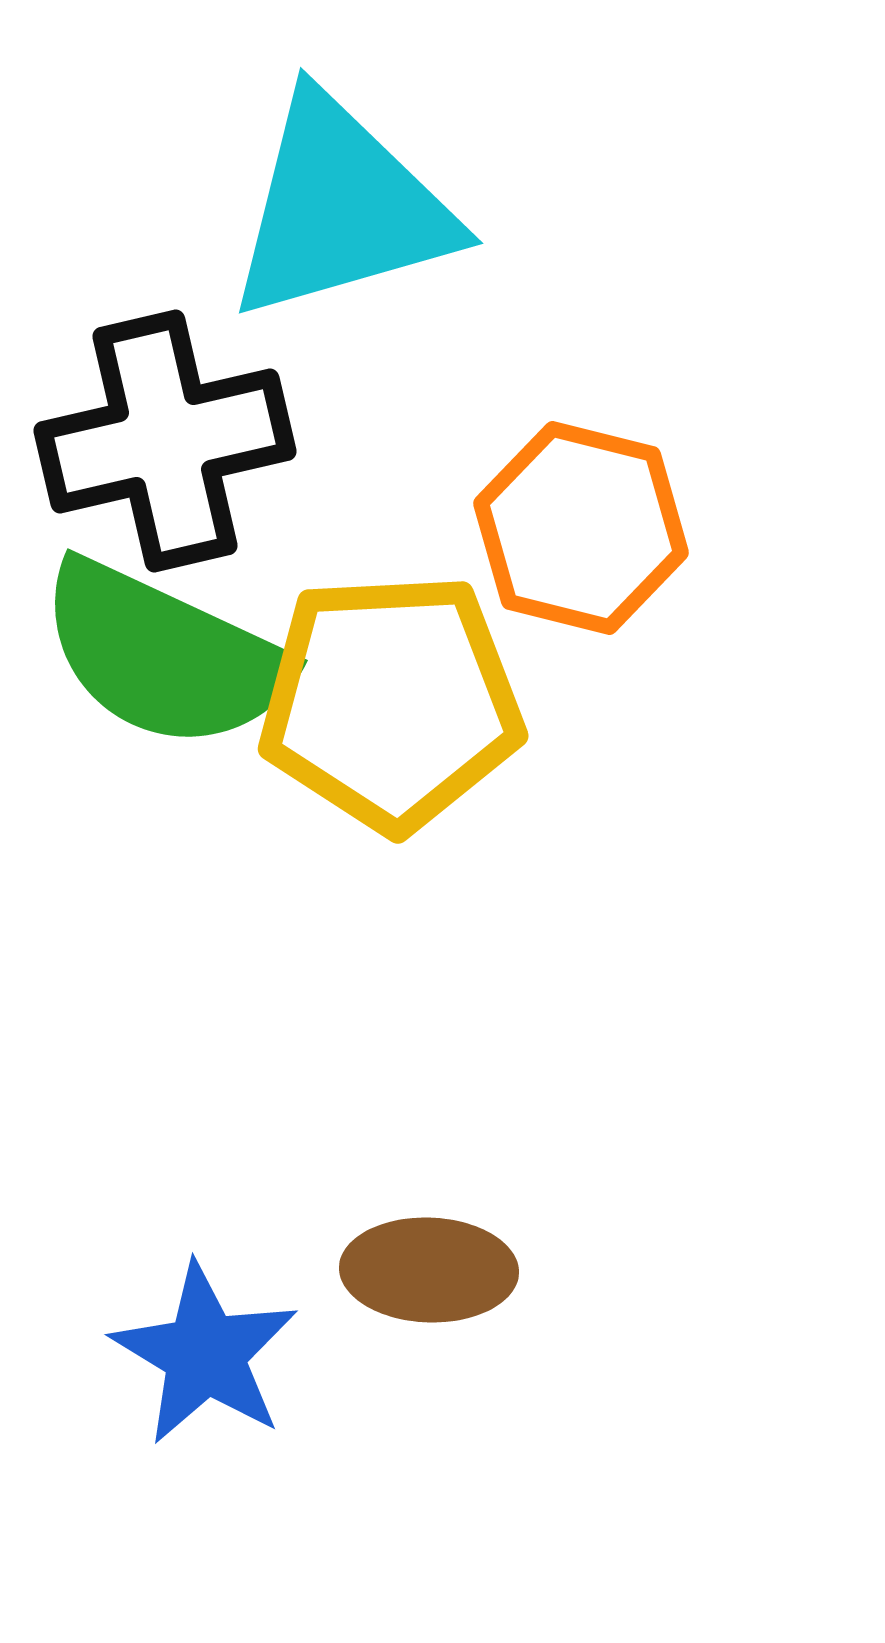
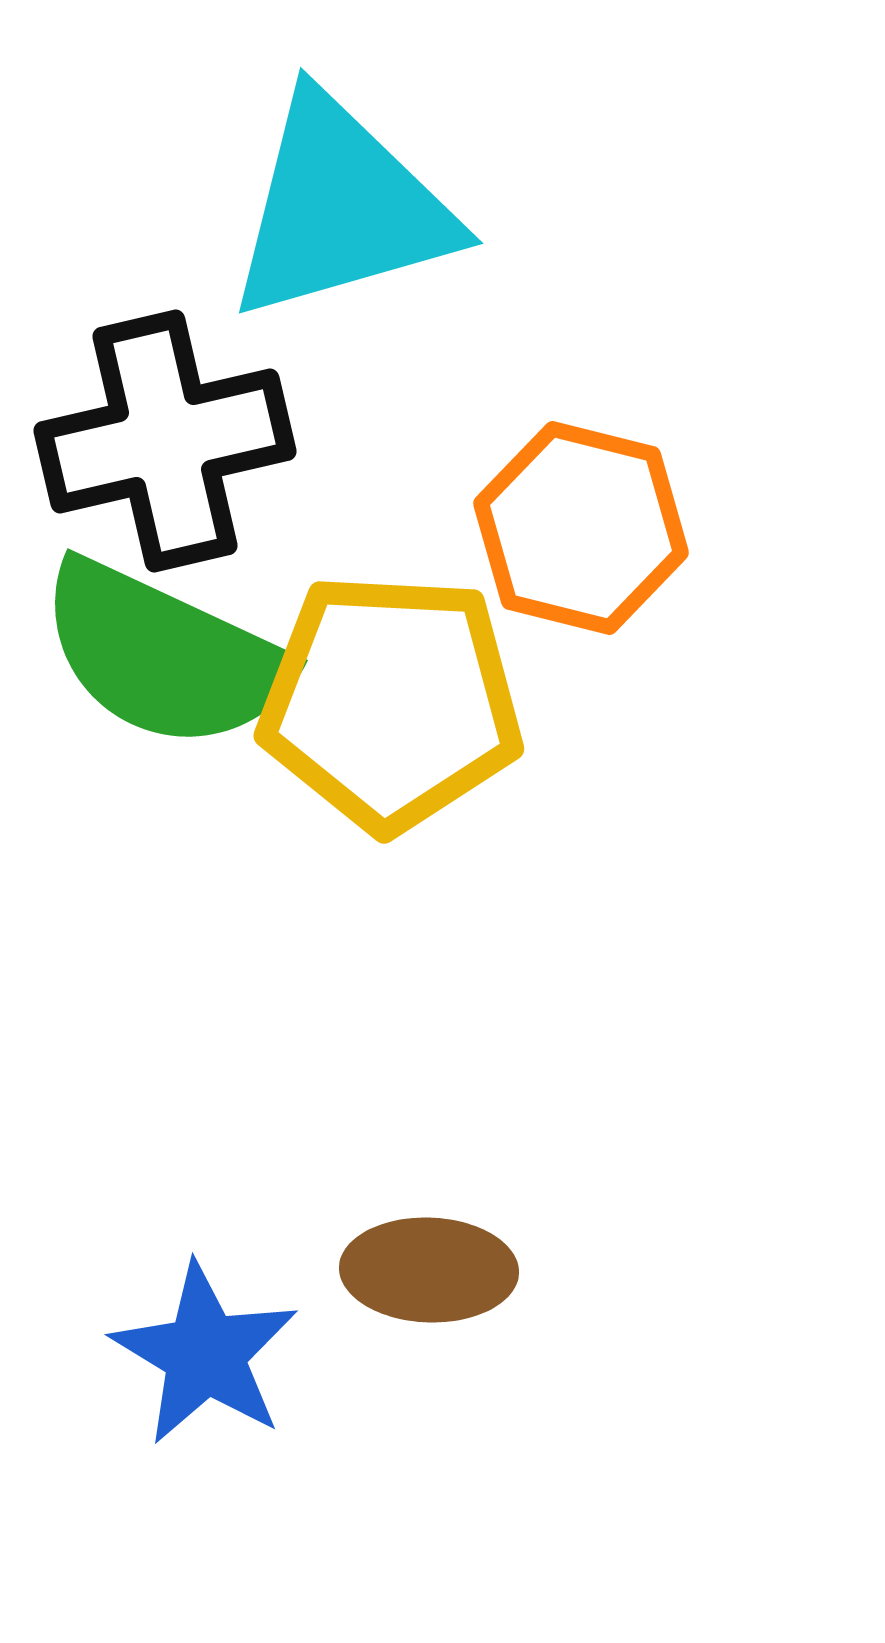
yellow pentagon: rotated 6 degrees clockwise
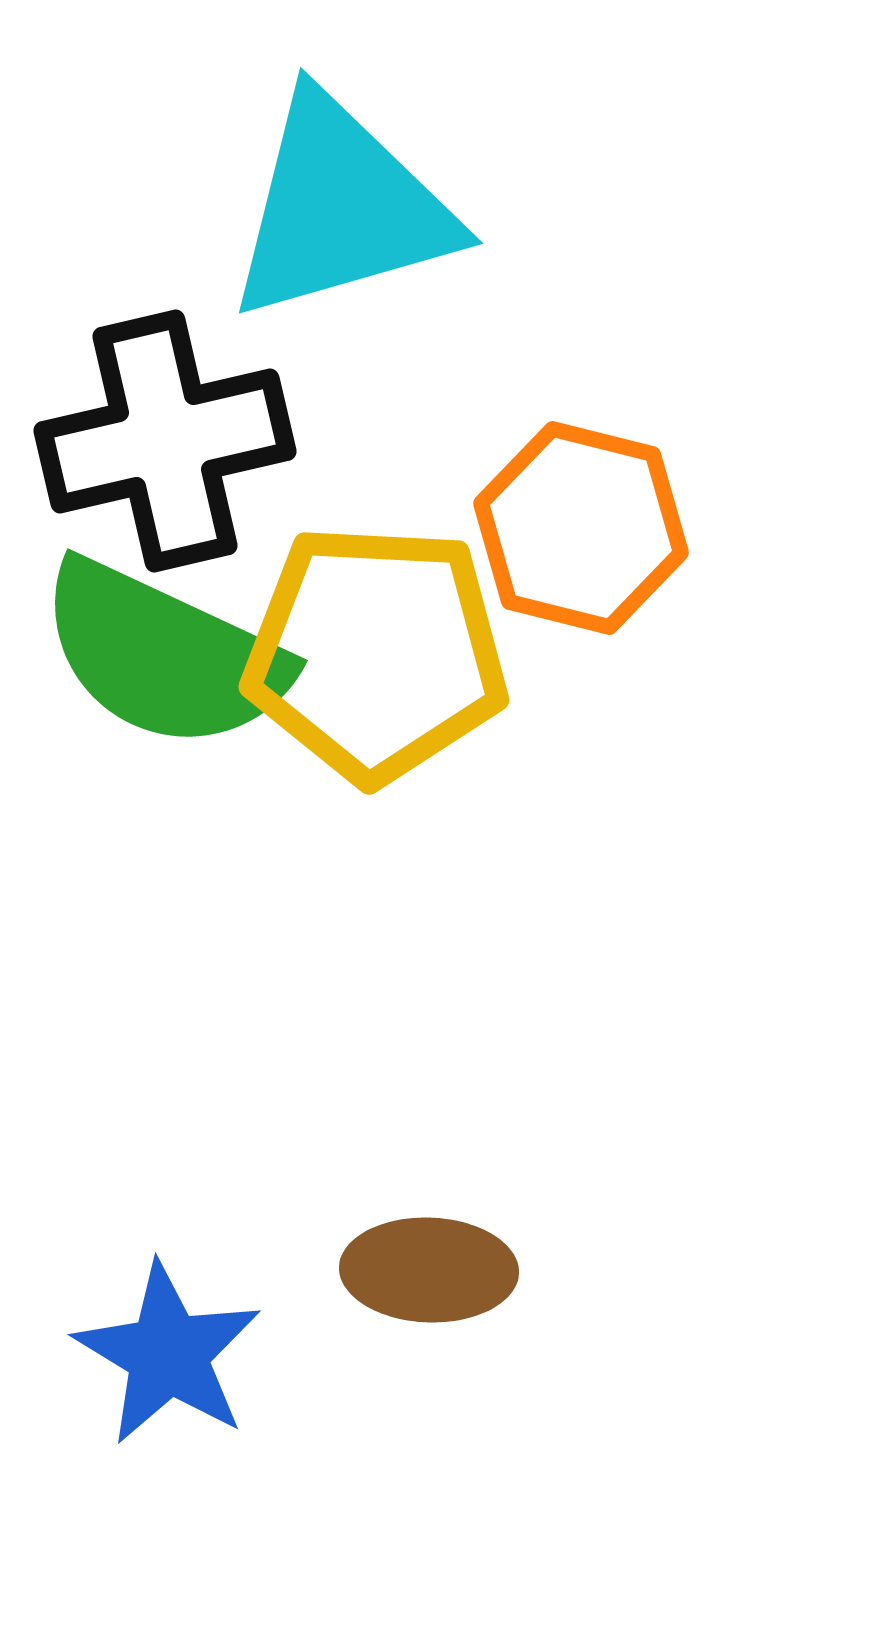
yellow pentagon: moved 15 px left, 49 px up
blue star: moved 37 px left
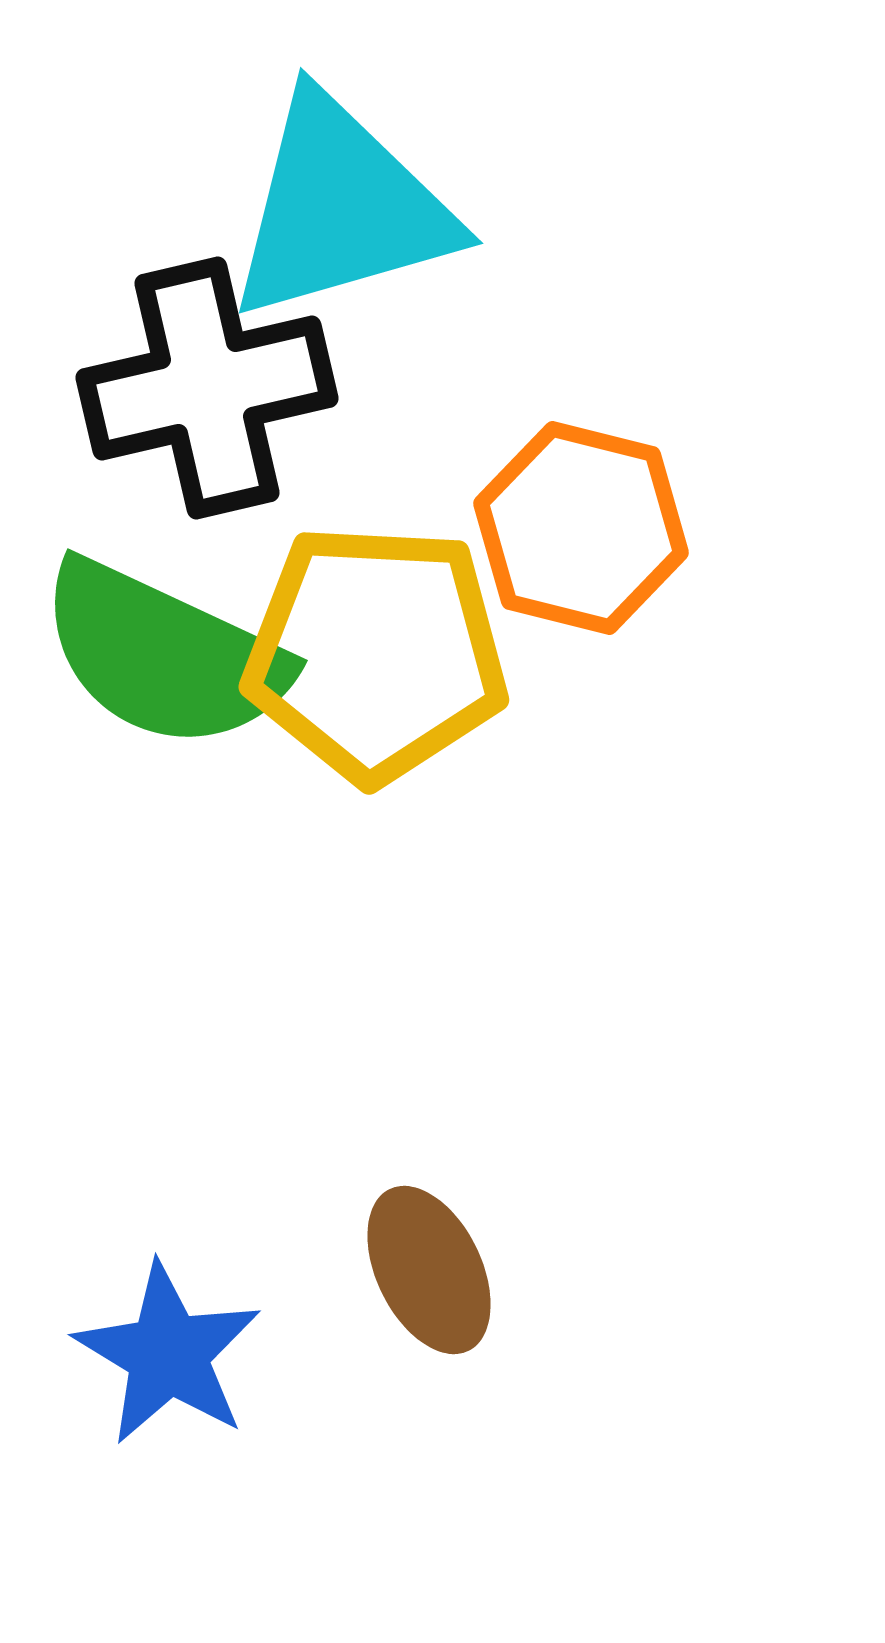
black cross: moved 42 px right, 53 px up
brown ellipse: rotated 62 degrees clockwise
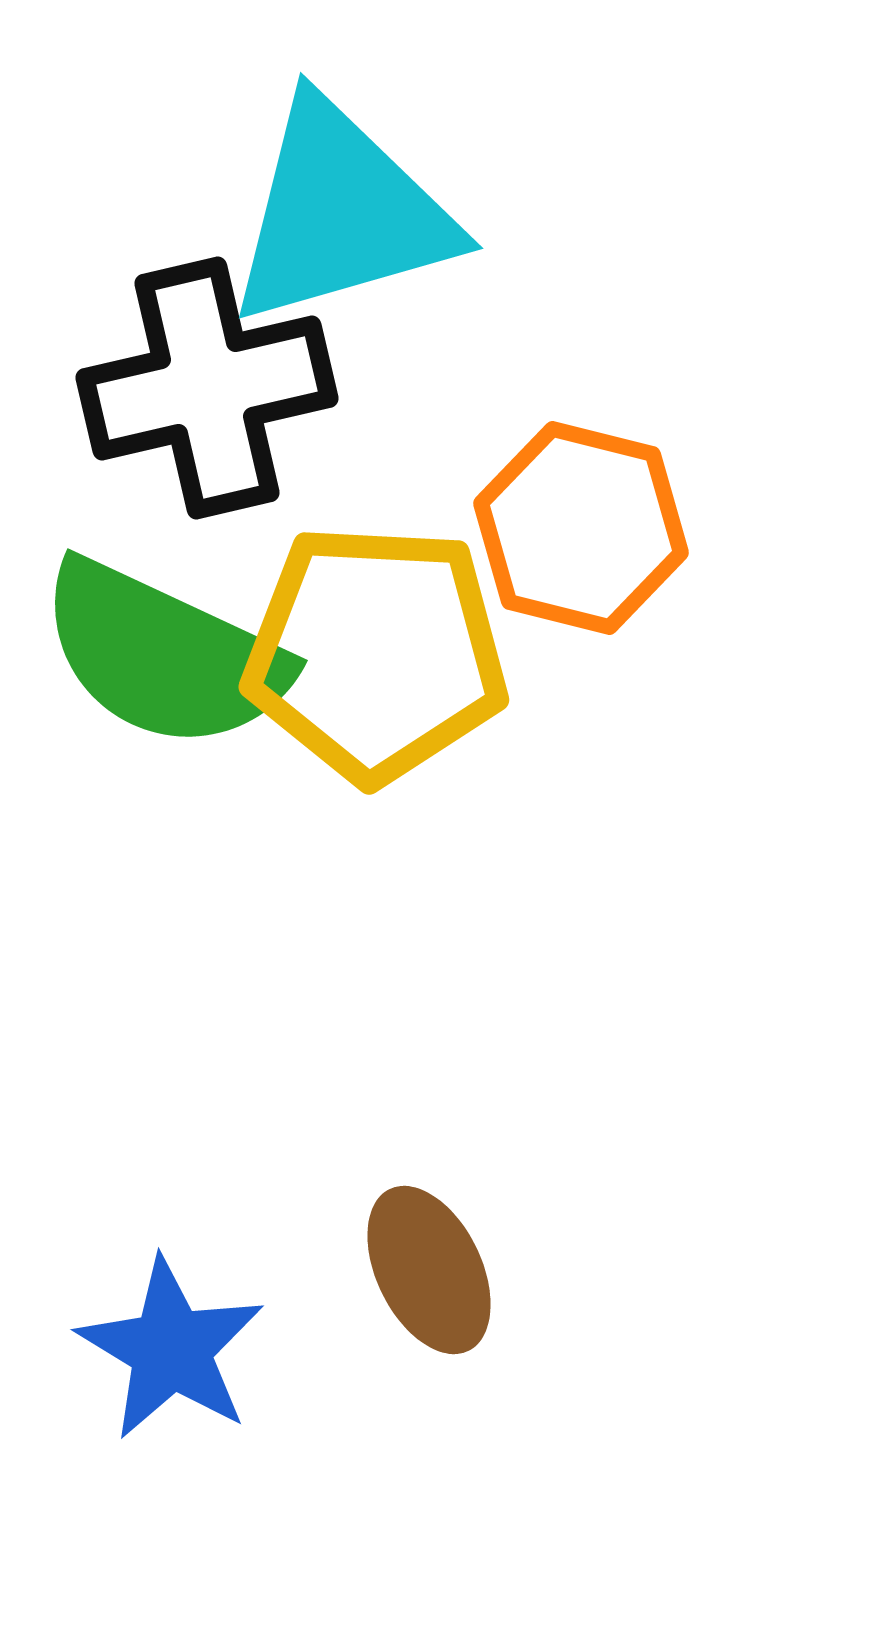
cyan triangle: moved 5 px down
blue star: moved 3 px right, 5 px up
